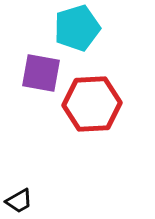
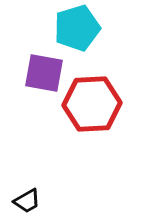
purple square: moved 3 px right
black trapezoid: moved 8 px right
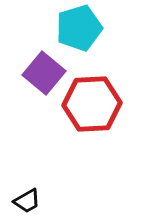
cyan pentagon: moved 2 px right
purple square: rotated 30 degrees clockwise
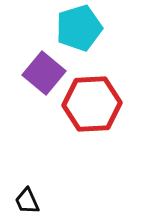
black trapezoid: rotated 96 degrees clockwise
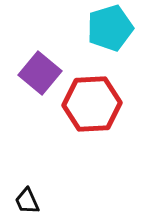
cyan pentagon: moved 31 px right
purple square: moved 4 px left
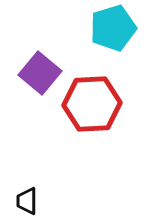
cyan pentagon: moved 3 px right
black trapezoid: rotated 24 degrees clockwise
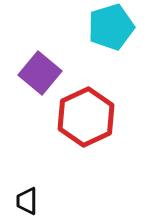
cyan pentagon: moved 2 px left, 1 px up
red hexagon: moved 6 px left, 13 px down; rotated 22 degrees counterclockwise
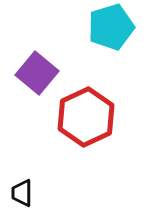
purple square: moved 3 px left
black trapezoid: moved 5 px left, 8 px up
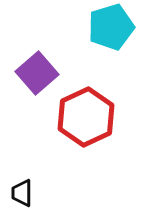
purple square: rotated 9 degrees clockwise
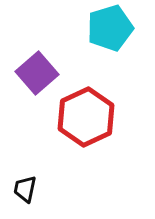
cyan pentagon: moved 1 px left, 1 px down
black trapezoid: moved 3 px right, 4 px up; rotated 12 degrees clockwise
